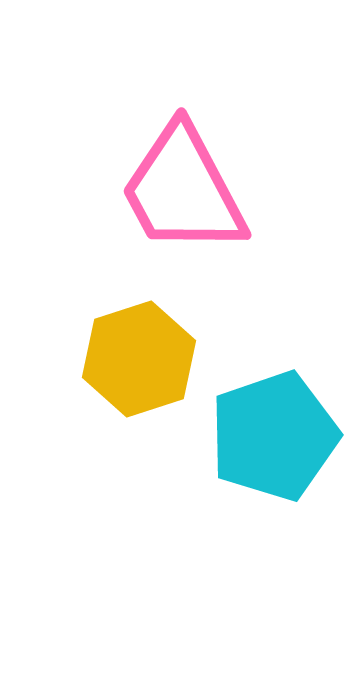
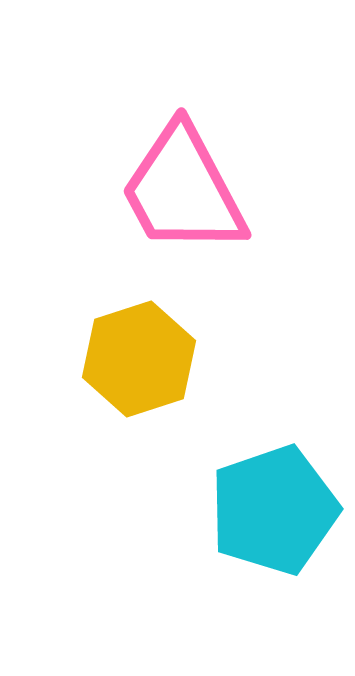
cyan pentagon: moved 74 px down
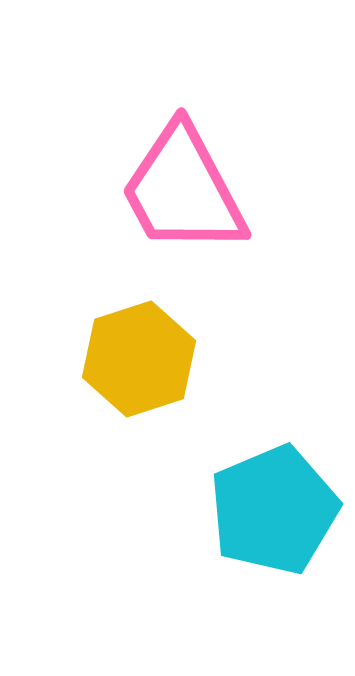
cyan pentagon: rotated 4 degrees counterclockwise
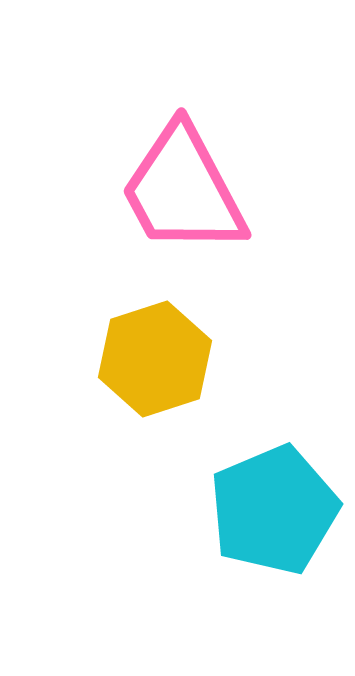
yellow hexagon: moved 16 px right
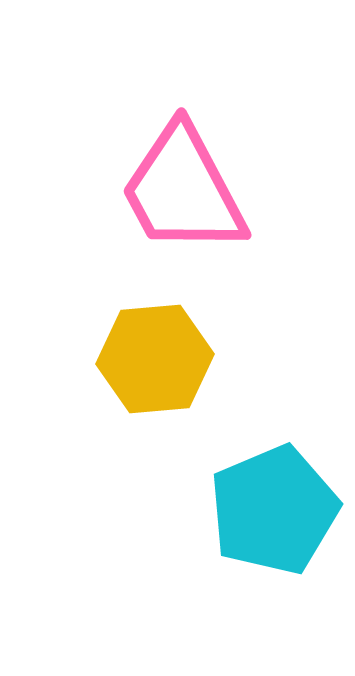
yellow hexagon: rotated 13 degrees clockwise
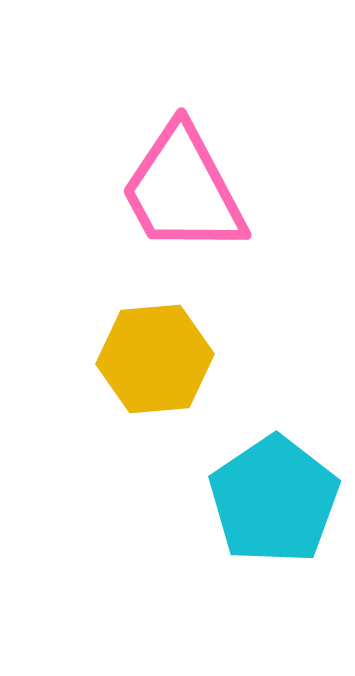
cyan pentagon: moved 10 px up; rotated 11 degrees counterclockwise
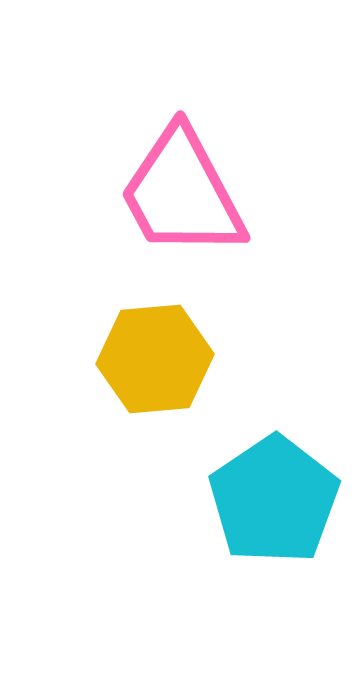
pink trapezoid: moved 1 px left, 3 px down
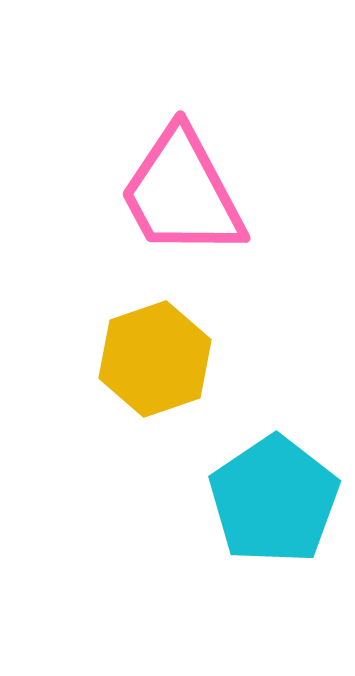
yellow hexagon: rotated 14 degrees counterclockwise
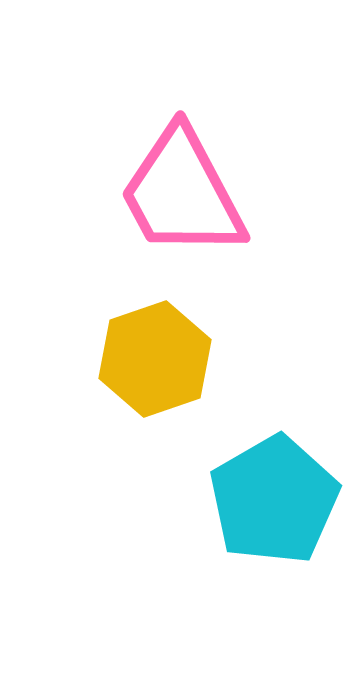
cyan pentagon: rotated 4 degrees clockwise
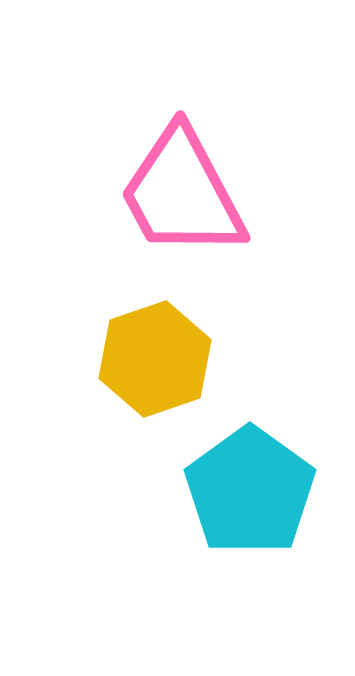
cyan pentagon: moved 24 px left, 9 px up; rotated 6 degrees counterclockwise
